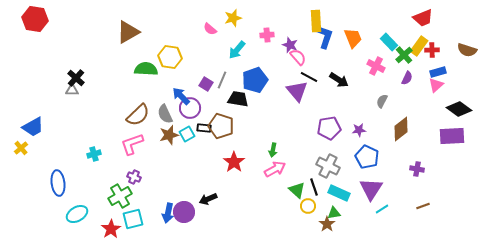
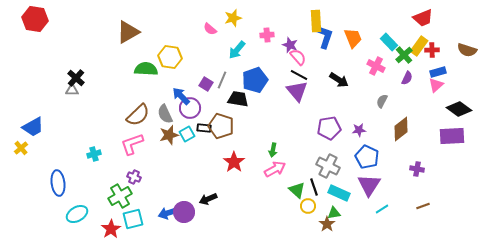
black line at (309, 77): moved 10 px left, 2 px up
purple triangle at (371, 189): moved 2 px left, 4 px up
blue arrow at (168, 213): rotated 60 degrees clockwise
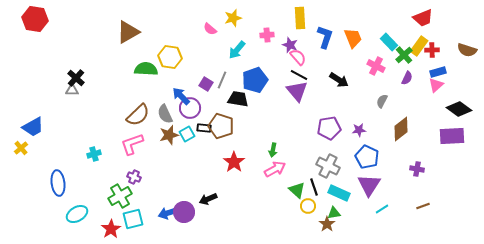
yellow rectangle at (316, 21): moved 16 px left, 3 px up
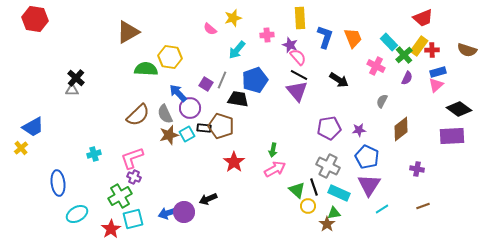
blue arrow at (181, 96): moved 3 px left, 3 px up
pink L-shape at (132, 144): moved 14 px down
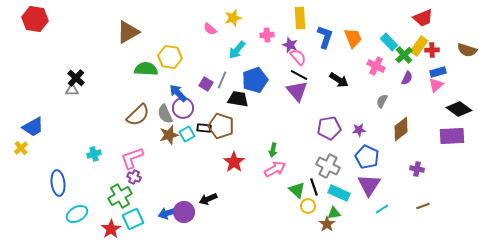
purple circle at (190, 108): moved 7 px left
cyan square at (133, 219): rotated 10 degrees counterclockwise
